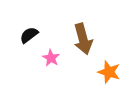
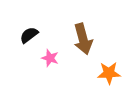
pink star: moved 1 px left; rotated 12 degrees counterclockwise
orange star: moved 1 px down; rotated 20 degrees counterclockwise
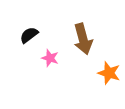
orange star: rotated 20 degrees clockwise
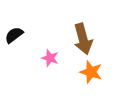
black semicircle: moved 15 px left
orange star: moved 18 px left, 1 px up
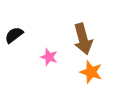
pink star: moved 1 px left, 1 px up
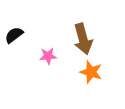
pink star: moved 1 px left, 1 px up; rotated 24 degrees counterclockwise
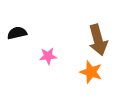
black semicircle: moved 3 px right, 2 px up; rotated 24 degrees clockwise
brown arrow: moved 15 px right, 1 px down
